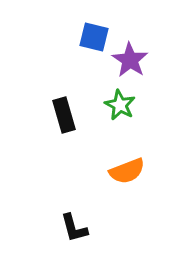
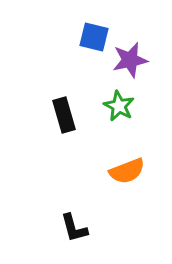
purple star: rotated 27 degrees clockwise
green star: moved 1 px left, 1 px down
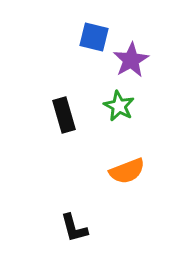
purple star: moved 1 px right; rotated 18 degrees counterclockwise
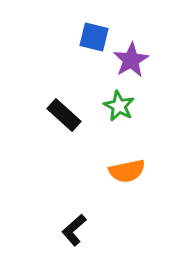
black rectangle: rotated 32 degrees counterclockwise
orange semicircle: rotated 9 degrees clockwise
black L-shape: moved 2 px down; rotated 64 degrees clockwise
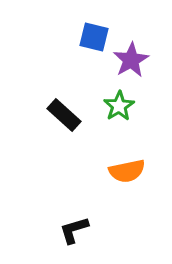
green star: rotated 12 degrees clockwise
black L-shape: rotated 24 degrees clockwise
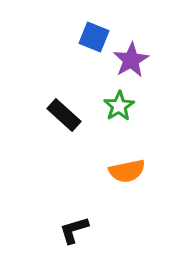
blue square: rotated 8 degrees clockwise
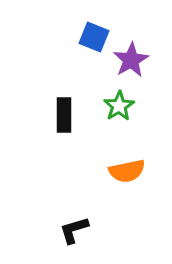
black rectangle: rotated 48 degrees clockwise
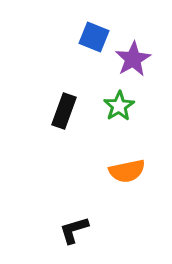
purple star: moved 2 px right, 1 px up
black rectangle: moved 4 px up; rotated 20 degrees clockwise
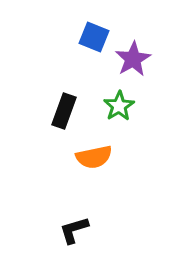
orange semicircle: moved 33 px left, 14 px up
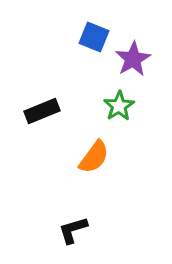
black rectangle: moved 22 px left; rotated 48 degrees clockwise
orange semicircle: rotated 42 degrees counterclockwise
black L-shape: moved 1 px left
